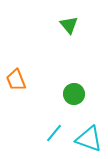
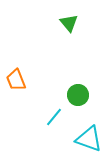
green triangle: moved 2 px up
green circle: moved 4 px right, 1 px down
cyan line: moved 16 px up
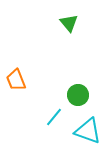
cyan triangle: moved 1 px left, 8 px up
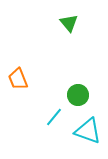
orange trapezoid: moved 2 px right, 1 px up
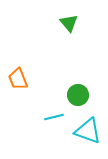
cyan line: rotated 36 degrees clockwise
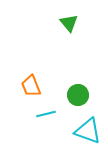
orange trapezoid: moved 13 px right, 7 px down
cyan line: moved 8 px left, 3 px up
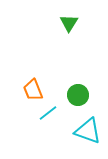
green triangle: rotated 12 degrees clockwise
orange trapezoid: moved 2 px right, 4 px down
cyan line: moved 2 px right, 1 px up; rotated 24 degrees counterclockwise
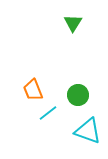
green triangle: moved 4 px right
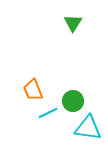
green circle: moved 5 px left, 6 px down
cyan line: rotated 12 degrees clockwise
cyan triangle: moved 3 px up; rotated 12 degrees counterclockwise
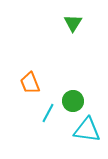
orange trapezoid: moved 3 px left, 7 px up
cyan line: rotated 36 degrees counterclockwise
cyan triangle: moved 1 px left, 2 px down
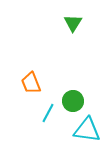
orange trapezoid: moved 1 px right
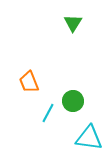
orange trapezoid: moved 2 px left, 1 px up
cyan triangle: moved 2 px right, 8 px down
